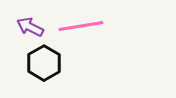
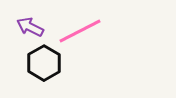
pink line: moved 1 px left, 5 px down; rotated 18 degrees counterclockwise
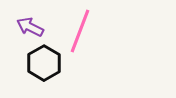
pink line: rotated 42 degrees counterclockwise
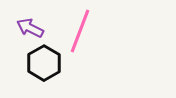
purple arrow: moved 1 px down
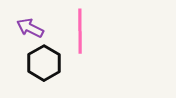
pink line: rotated 21 degrees counterclockwise
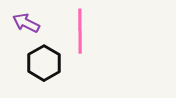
purple arrow: moved 4 px left, 5 px up
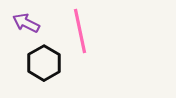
pink line: rotated 12 degrees counterclockwise
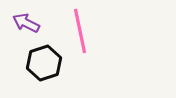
black hexagon: rotated 12 degrees clockwise
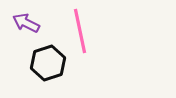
black hexagon: moved 4 px right
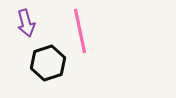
purple arrow: rotated 132 degrees counterclockwise
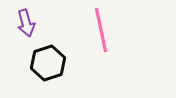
pink line: moved 21 px right, 1 px up
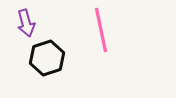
black hexagon: moved 1 px left, 5 px up
